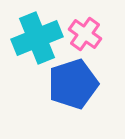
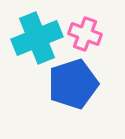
pink cross: rotated 16 degrees counterclockwise
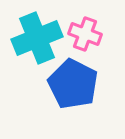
blue pentagon: rotated 27 degrees counterclockwise
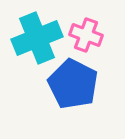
pink cross: moved 1 px right, 1 px down
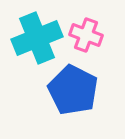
blue pentagon: moved 6 px down
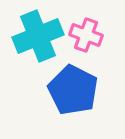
cyan cross: moved 1 px right, 2 px up
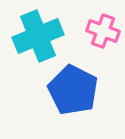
pink cross: moved 17 px right, 4 px up
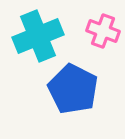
blue pentagon: moved 1 px up
